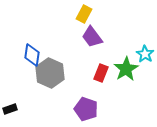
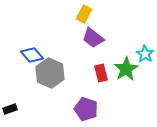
purple trapezoid: moved 1 px right, 1 px down; rotated 15 degrees counterclockwise
blue diamond: rotated 50 degrees counterclockwise
red rectangle: rotated 36 degrees counterclockwise
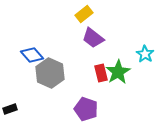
yellow rectangle: rotated 24 degrees clockwise
green star: moved 8 px left, 3 px down
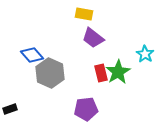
yellow rectangle: rotated 48 degrees clockwise
purple pentagon: rotated 25 degrees counterclockwise
